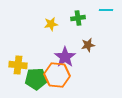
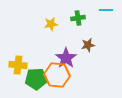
purple star: moved 1 px right, 1 px down
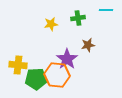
purple star: moved 1 px right, 1 px down
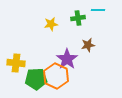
cyan line: moved 8 px left
yellow cross: moved 2 px left, 2 px up
orange hexagon: moved 1 px left, 1 px down; rotated 20 degrees clockwise
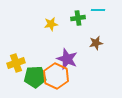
brown star: moved 8 px right, 2 px up
purple star: rotated 15 degrees counterclockwise
yellow cross: rotated 24 degrees counterclockwise
green pentagon: moved 1 px left, 2 px up
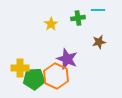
yellow star: rotated 24 degrees counterclockwise
brown star: moved 3 px right, 1 px up
yellow cross: moved 4 px right, 5 px down; rotated 18 degrees clockwise
green pentagon: moved 1 px left, 2 px down
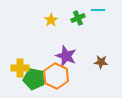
green cross: rotated 16 degrees counterclockwise
yellow star: moved 4 px up
brown star: moved 2 px right, 20 px down; rotated 16 degrees clockwise
purple star: moved 1 px left, 3 px up
green pentagon: rotated 15 degrees clockwise
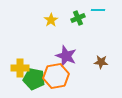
orange hexagon: rotated 25 degrees clockwise
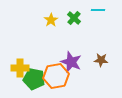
green cross: moved 4 px left; rotated 24 degrees counterclockwise
purple star: moved 5 px right, 6 px down
brown star: moved 2 px up
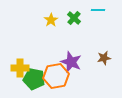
brown star: moved 3 px right, 2 px up; rotated 16 degrees counterclockwise
